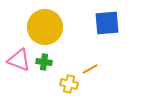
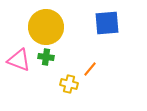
yellow circle: moved 1 px right
green cross: moved 2 px right, 5 px up
orange line: rotated 21 degrees counterclockwise
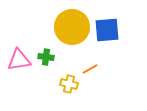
blue square: moved 7 px down
yellow circle: moved 26 px right
pink triangle: rotated 30 degrees counterclockwise
orange line: rotated 21 degrees clockwise
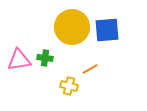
green cross: moved 1 px left, 1 px down
yellow cross: moved 2 px down
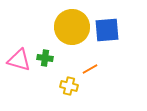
pink triangle: rotated 25 degrees clockwise
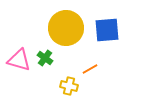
yellow circle: moved 6 px left, 1 px down
green cross: rotated 28 degrees clockwise
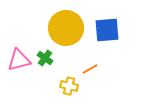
pink triangle: rotated 30 degrees counterclockwise
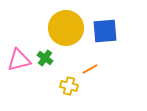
blue square: moved 2 px left, 1 px down
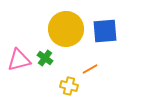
yellow circle: moved 1 px down
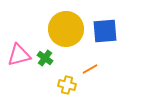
pink triangle: moved 5 px up
yellow cross: moved 2 px left, 1 px up
